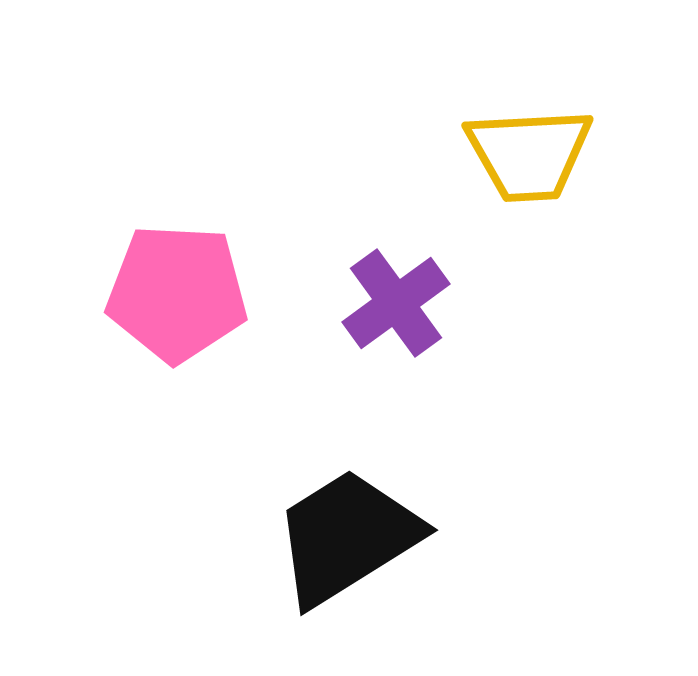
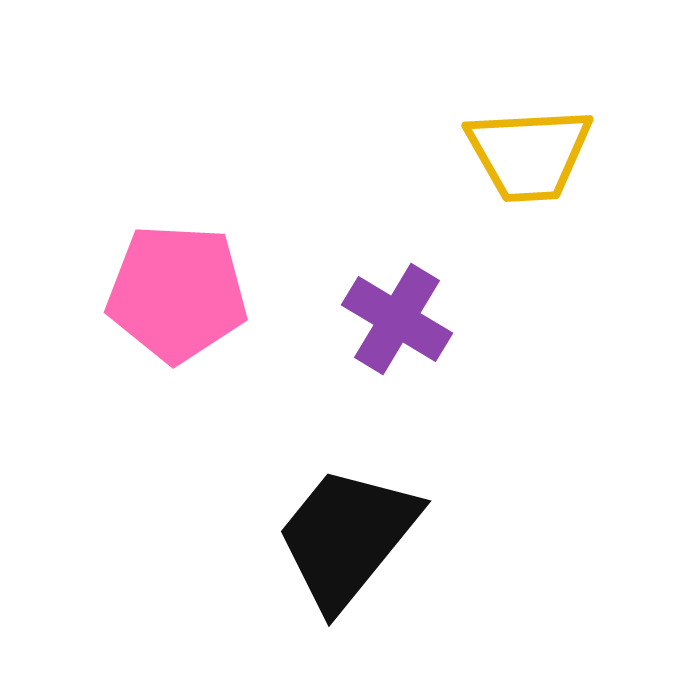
purple cross: moved 1 px right, 16 px down; rotated 23 degrees counterclockwise
black trapezoid: rotated 19 degrees counterclockwise
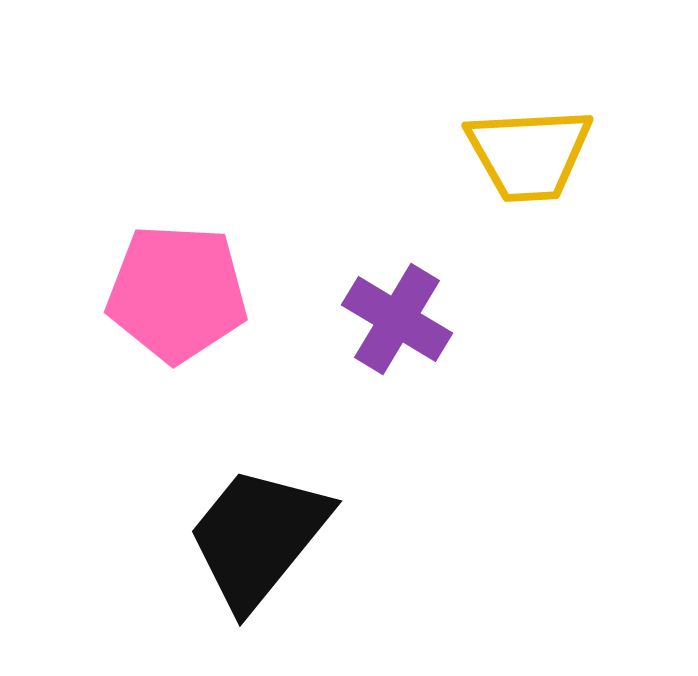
black trapezoid: moved 89 px left
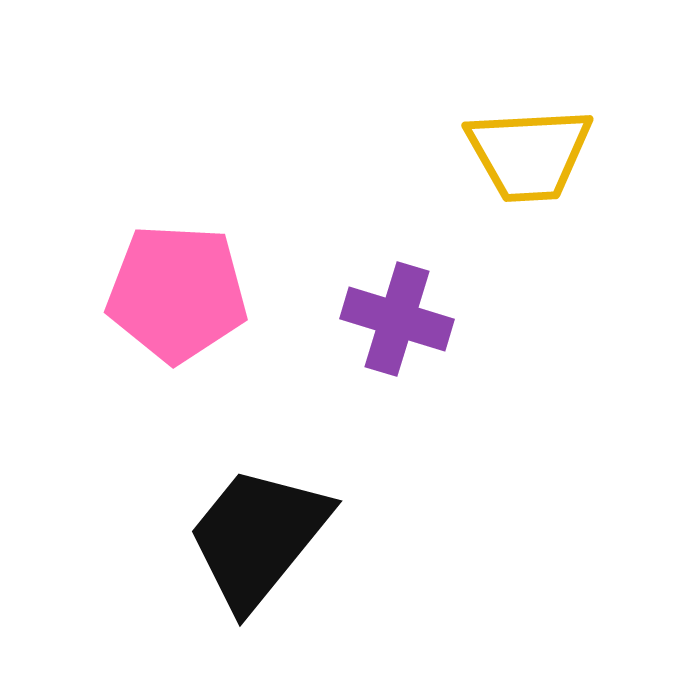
purple cross: rotated 14 degrees counterclockwise
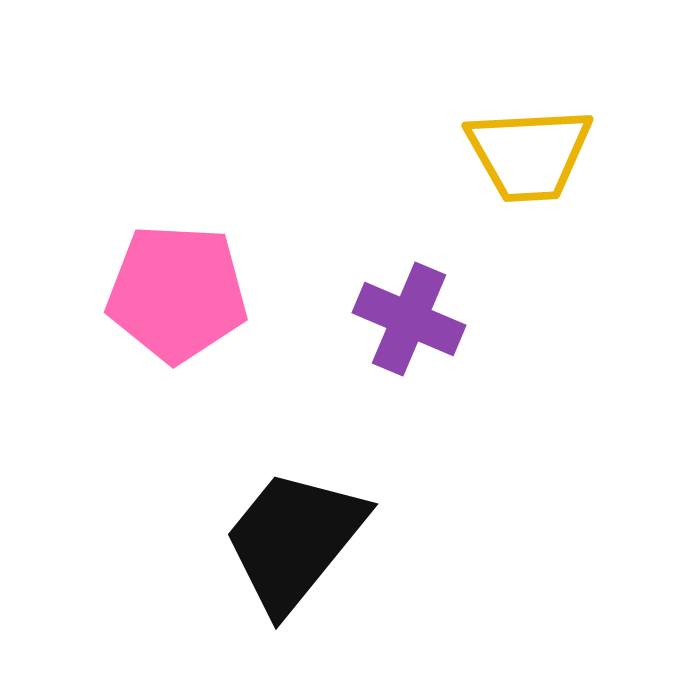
purple cross: moved 12 px right; rotated 6 degrees clockwise
black trapezoid: moved 36 px right, 3 px down
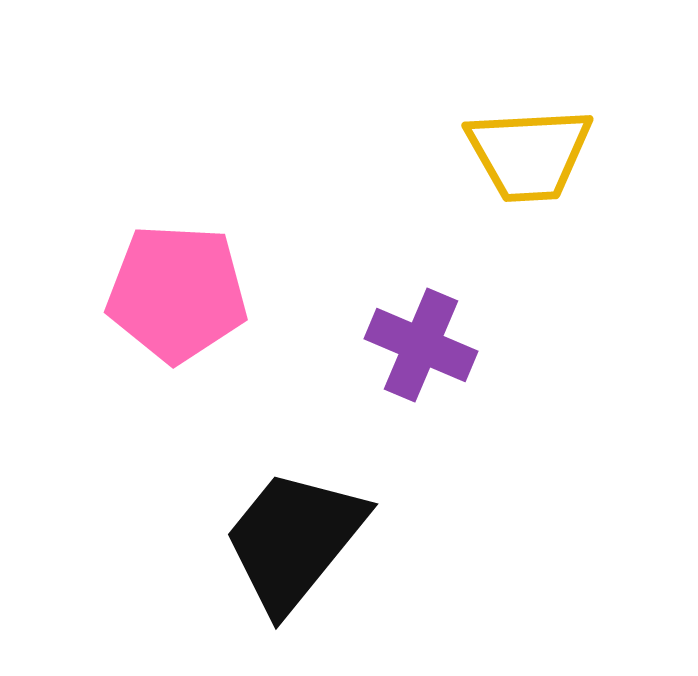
purple cross: moved 12 px right, 26 px down
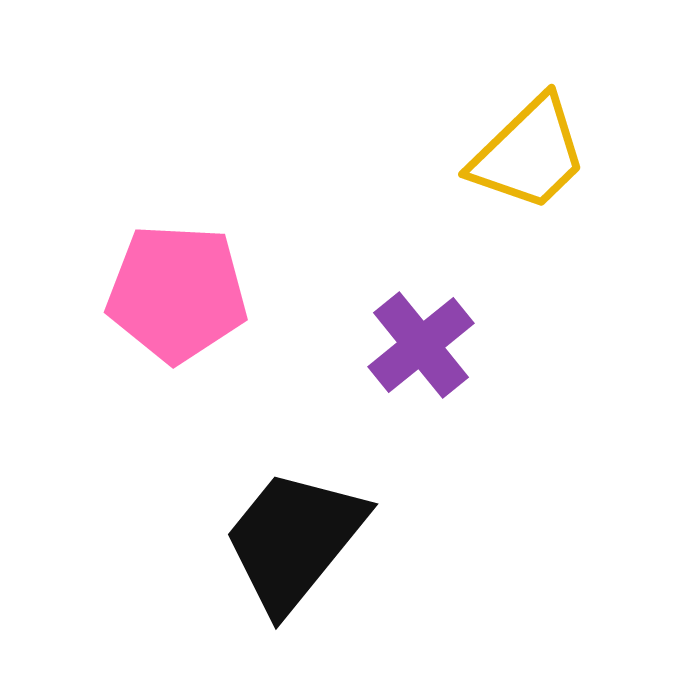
yellow trapezoid: rotated 41 degrees counterclockwise
purple cross: rotated 28 degrees clockwise
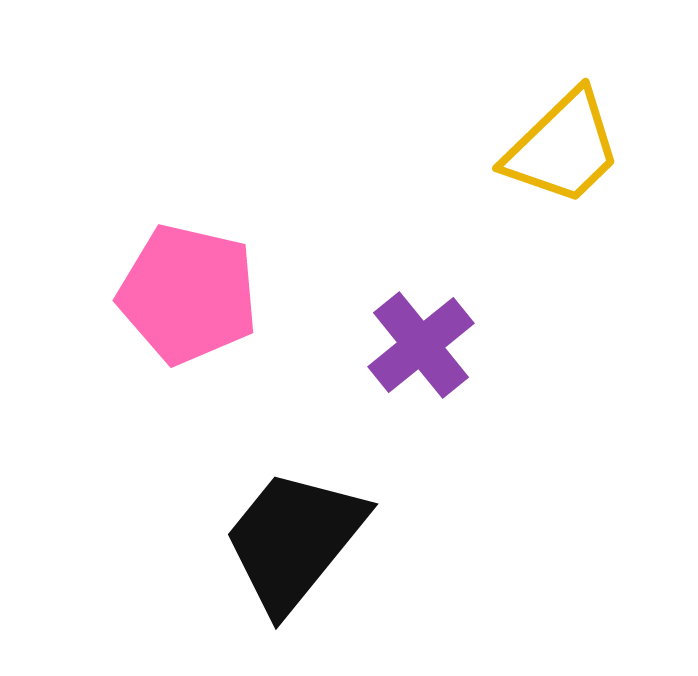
yellow trapezoid: moved 34 px right, 6 px up
pink pentagon: moved 11 px right, 1 px down; rotated 10 degrees clockwise
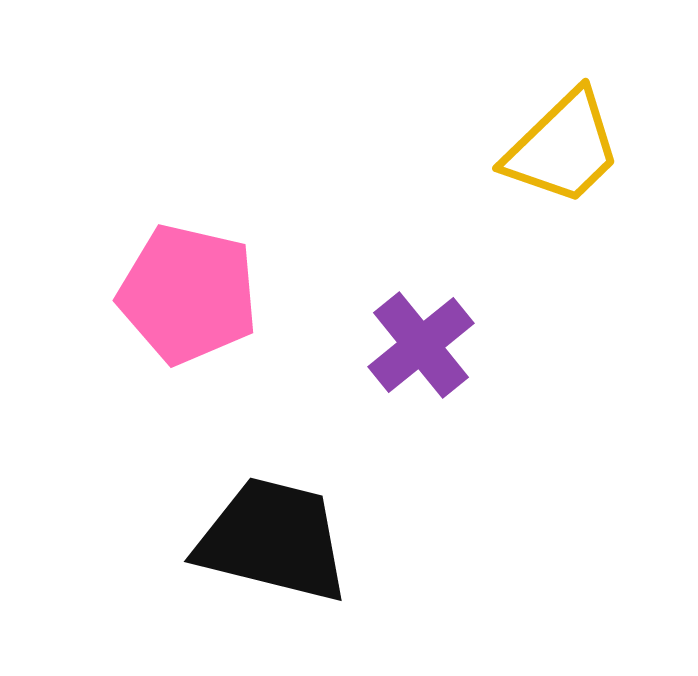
black trapezoid: moved 21 px left; rotated 65 degrees clockwise
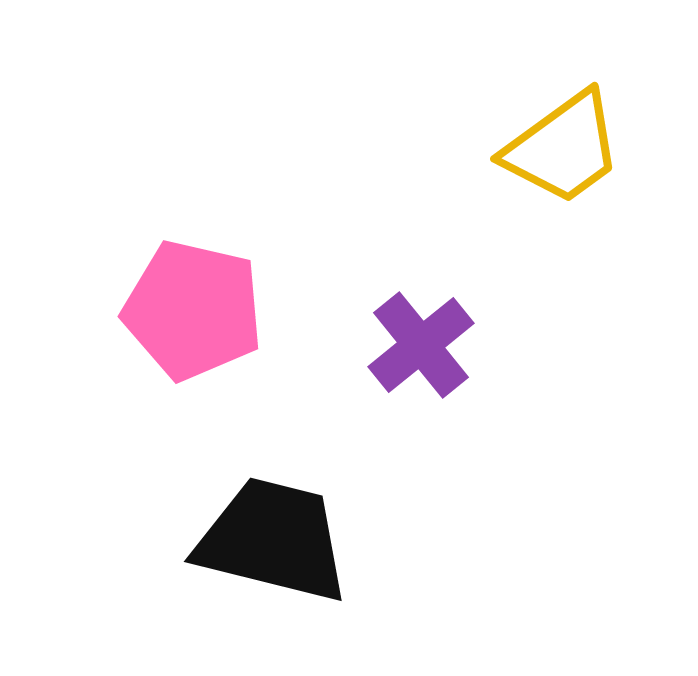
yellow trapezoid: rotated 8 degrees clockwise
pink pentagon: moved 5 px right, 16 px down
